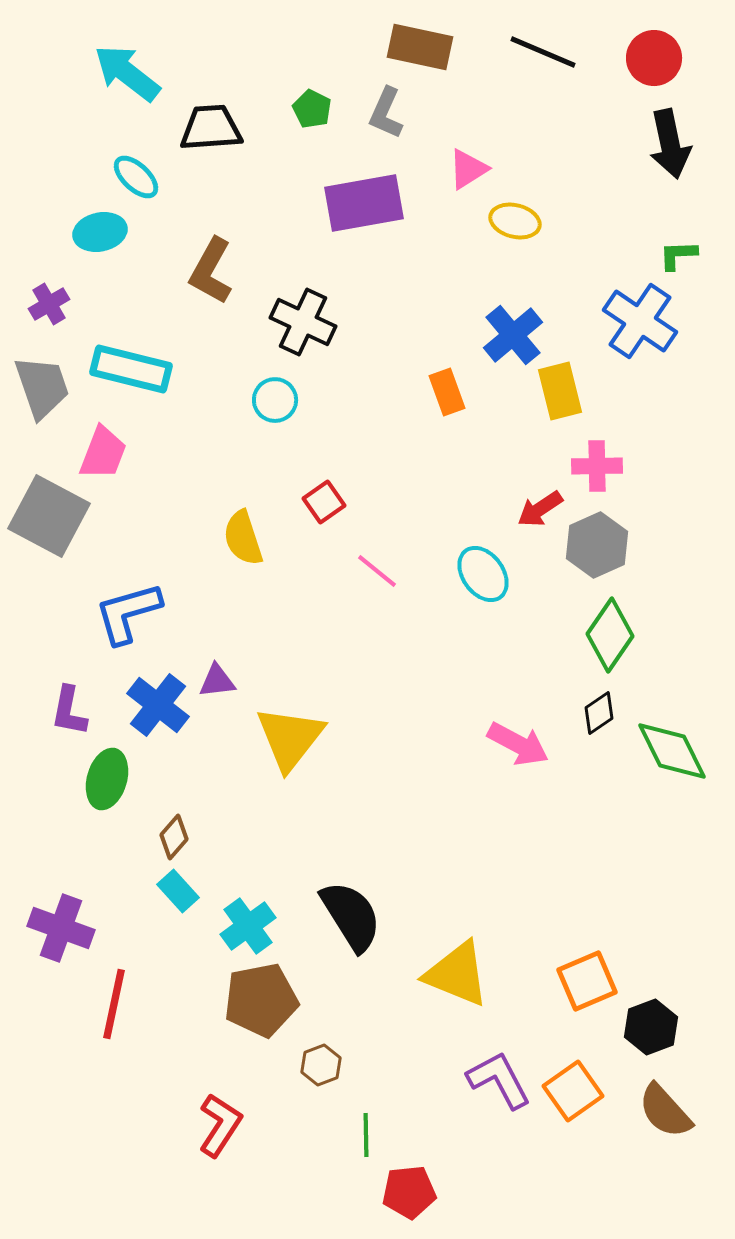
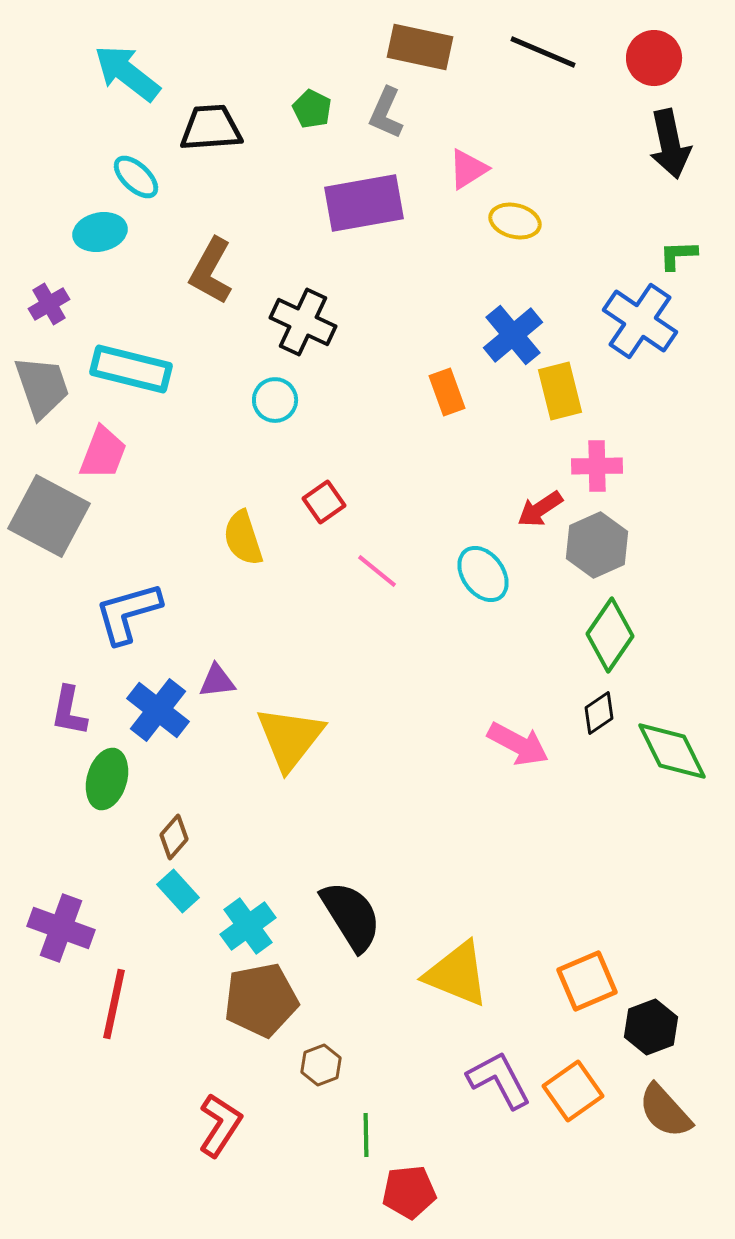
blue cross at (158, 705): moved 5 px down
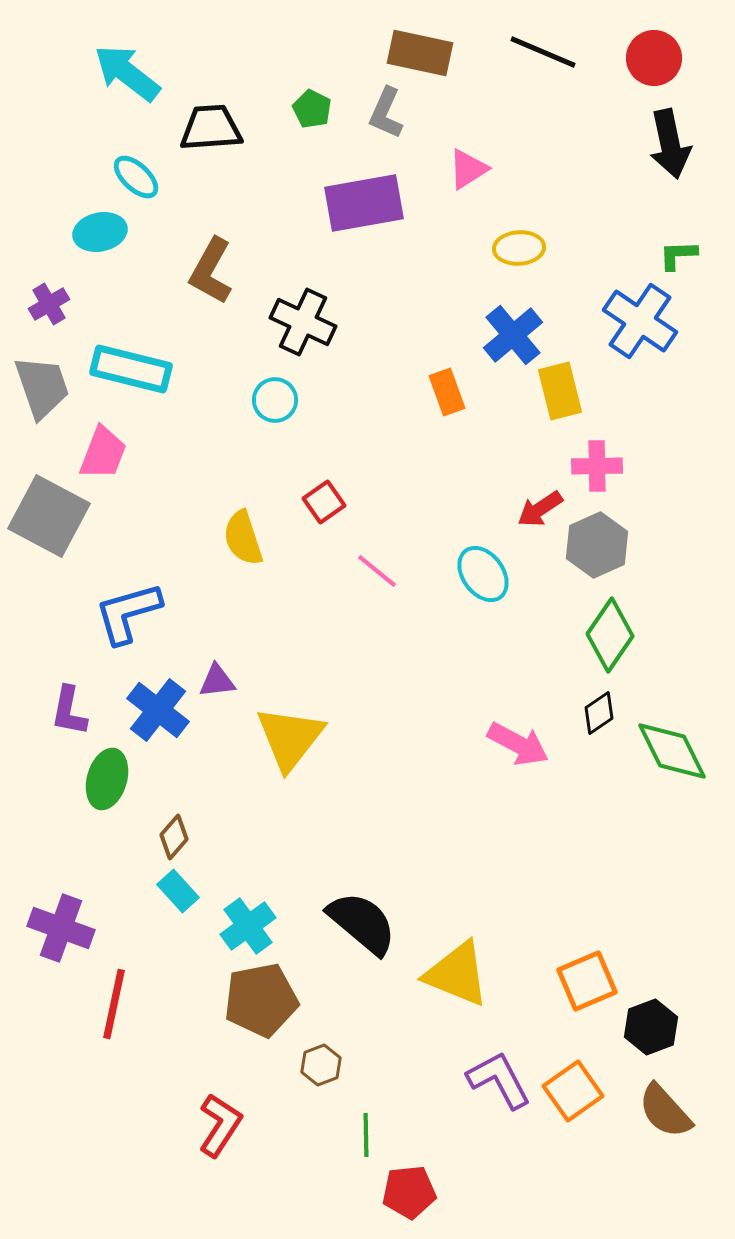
brown rectangle at (420, 47): moved 6 px down
yellow ellipse at (515, 221): moved 4 px right, 27 px down; rotated 18 degrees counterclockwise
black semicircle at (351, 916): moved 11 px right, 7 px down; rotated 18 degrees counterclockwise
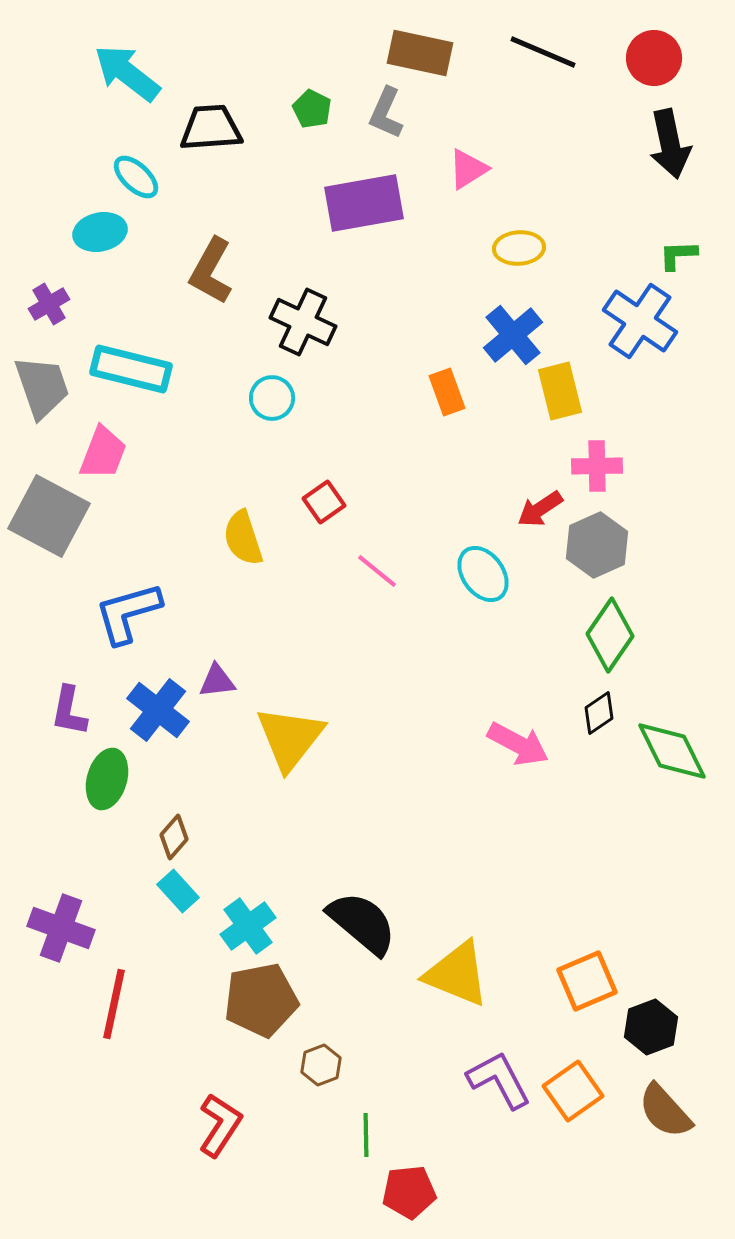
cyan circle at (275, 400): moved 3 px left, 2 px up
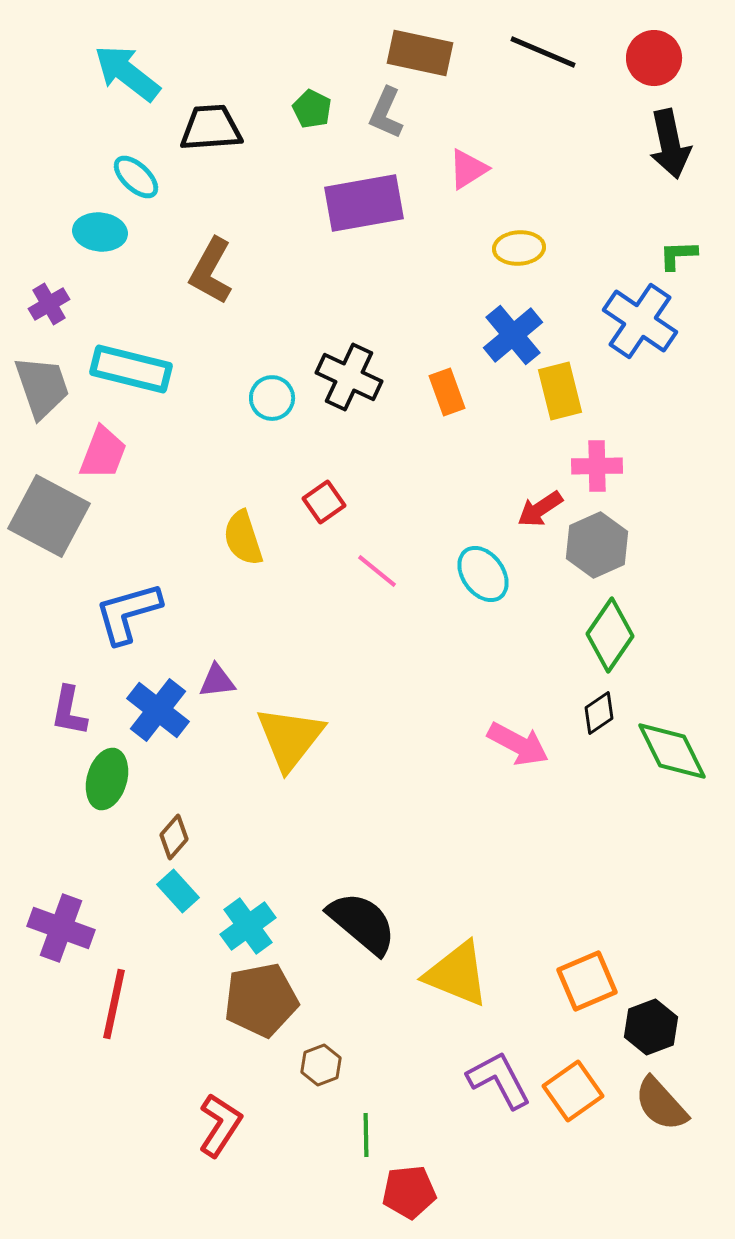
cyan ellipse at (100, 232): rotated 18 degrees clockwise
black cross at (303, 322): moved 46 px right, 55 px down
brown semicircle at (665, 1111): moved 4 px left, 7 px up
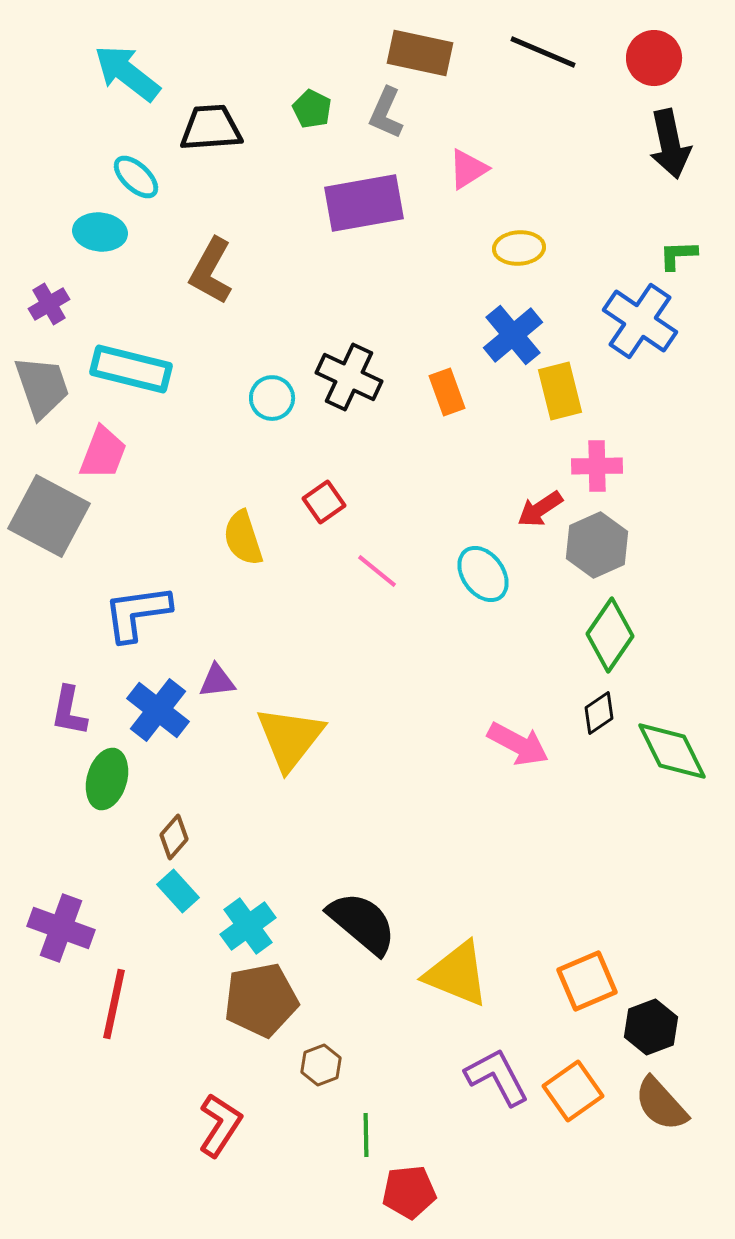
blue L-shape at (128, 613): moved 9 px right; rotated 8 degrees clockwise
purple L-shape at (499, 1080): moved 2 px left, 3 px up
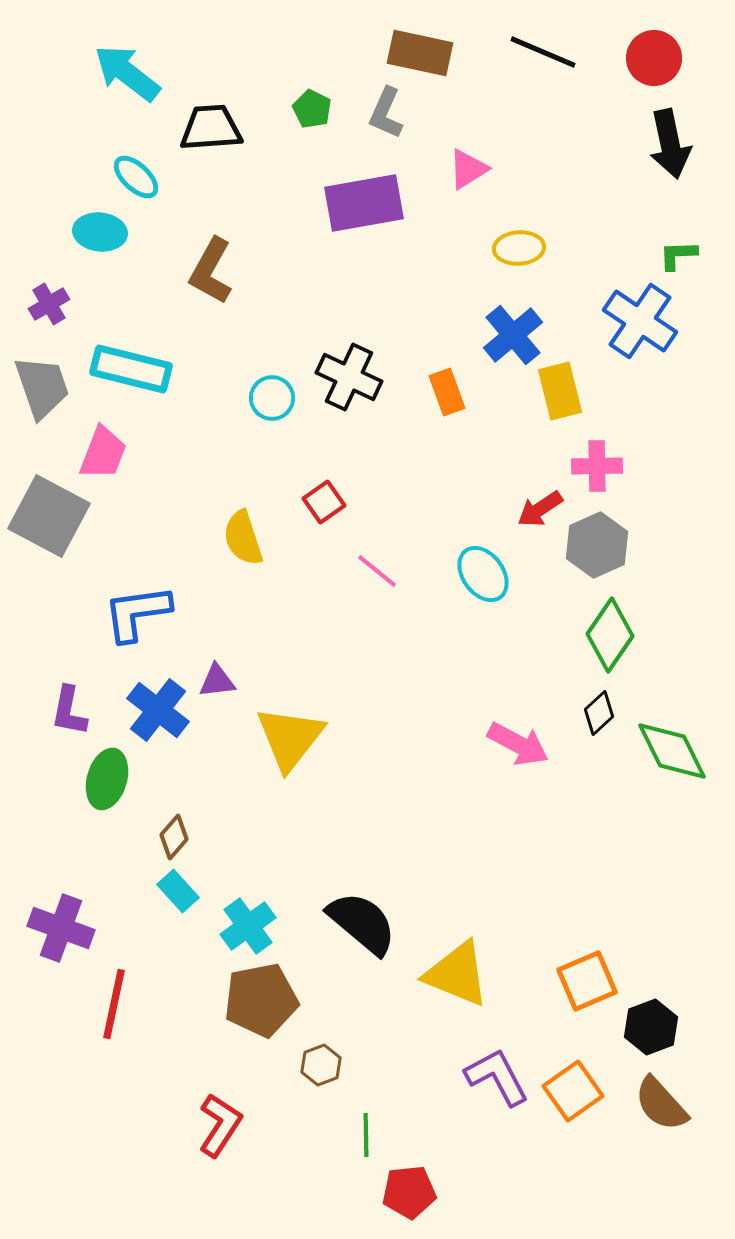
black diamond at (599, 713): rotated 9 degrees counterclockwise
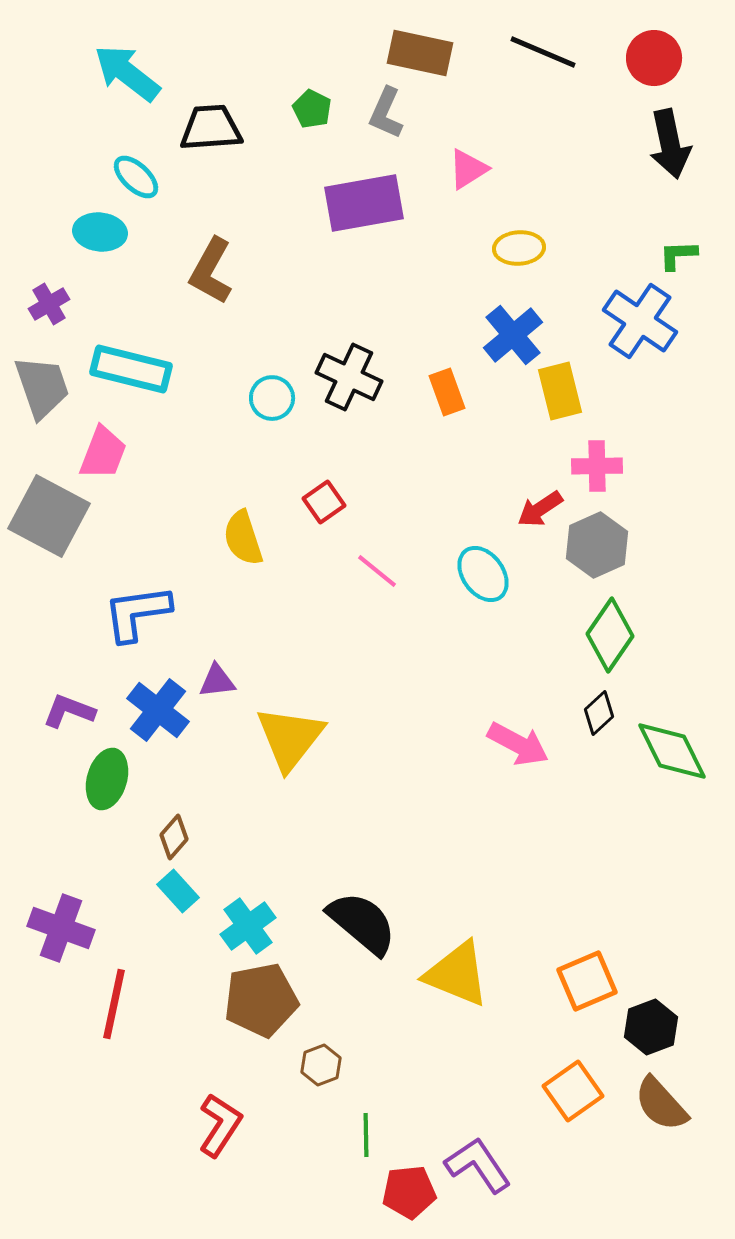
purple L-shape at (69, 711): rotated 100 degrees clockwise
purple L-shape at (497, 1077): moved 19 px left, 88 px down; rotated 6 degrees counterclockwise
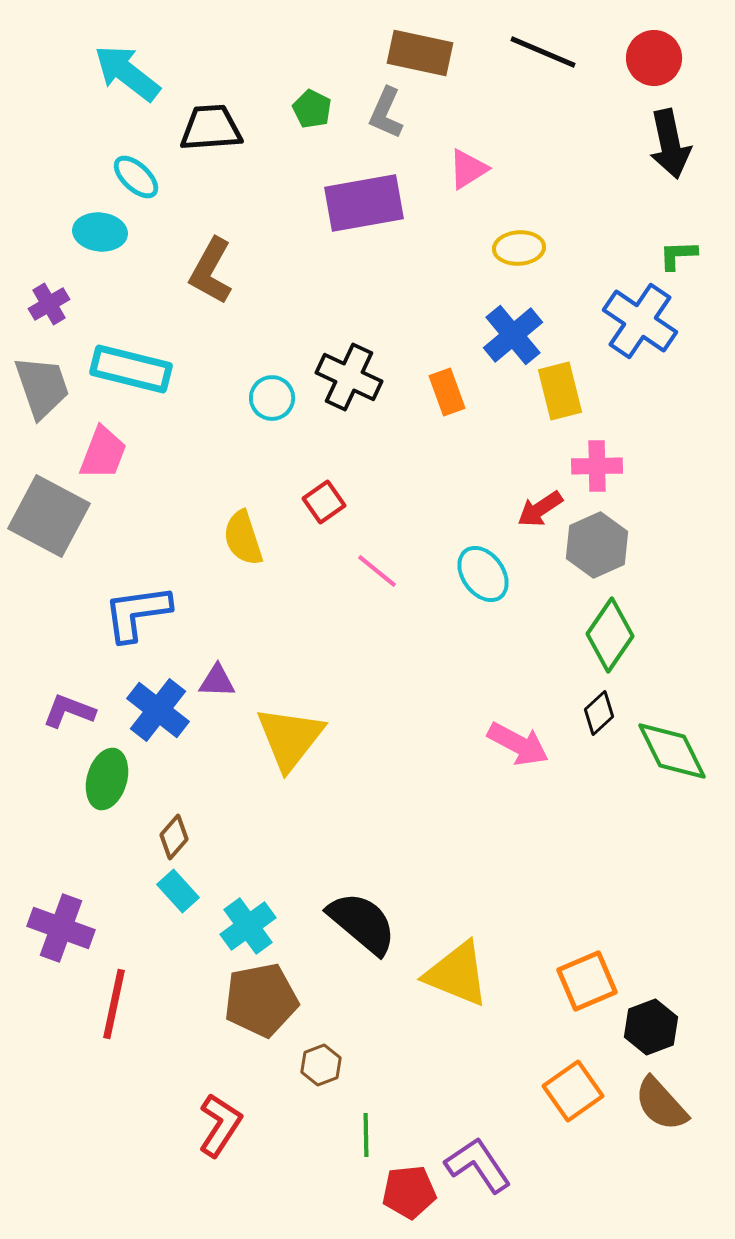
purple triangle at (217, 681): rotated 9 degrees clockwise
